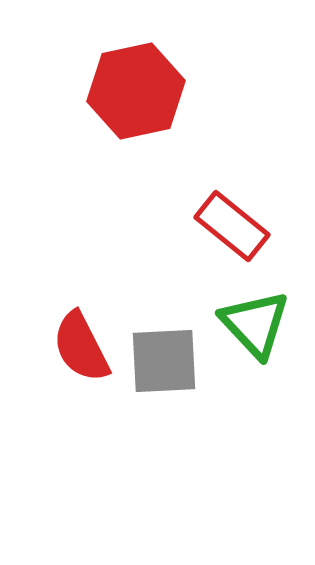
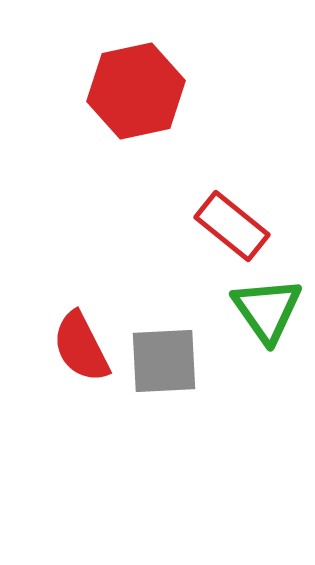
green triangle: moved 12 px right, 14 px up; rotated 8 degrees clockwise
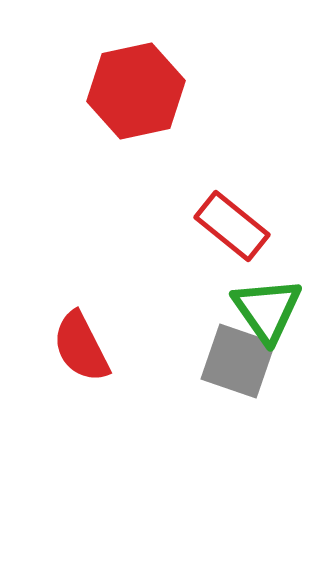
gray square: moved 74 px right; rotated 22 degrees clockwise
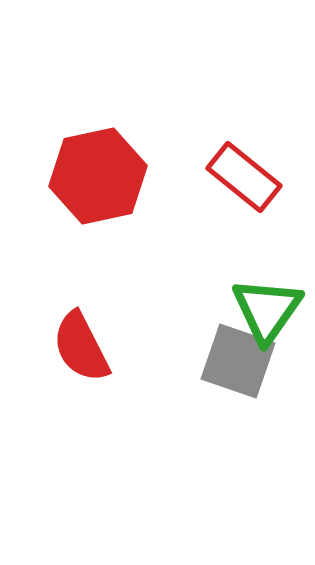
red hexagon: moved 38 px left, 85 px down
red rectangle: moved 12 px right, 49 px up
green triangle: rotated 10 degrees clockwise
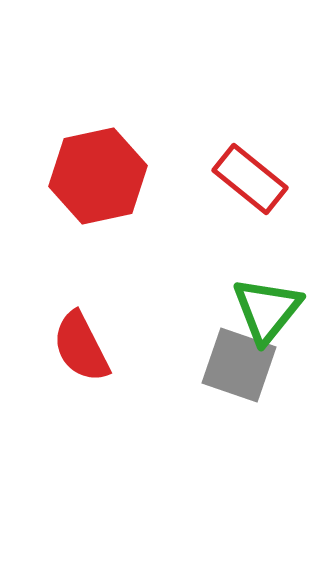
red rectangle: moved 6 px right, 2 px down
green triangle: rotated 4 degrees clockwise
gray square: moved 1 px right, 4 px down
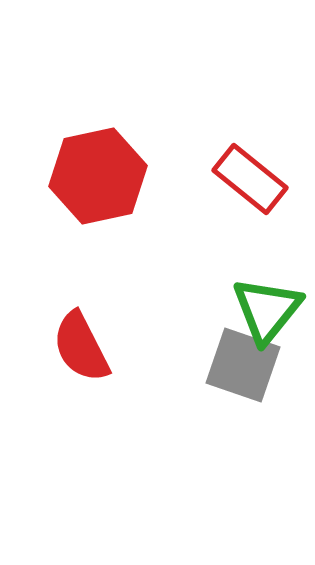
gray square: moved 4 px right
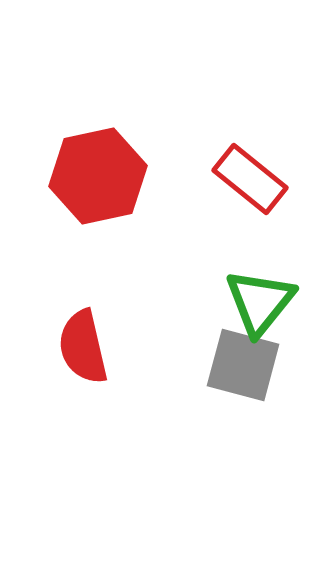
green triangle: moved 7 px left, 8 px up
red semicircle: moved 2 px right; rotated 14 degrees clockwise
gray square: rotated 4 degrees counterclockwise
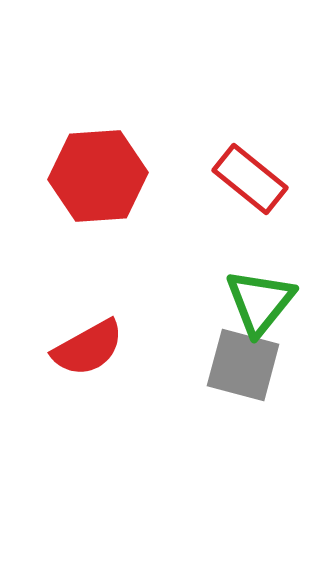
red hexagon: rotated 8 degrees clockwise
red semicircle: moved 5 px right, 1 px down; rotated 106 degrees counterclockwise
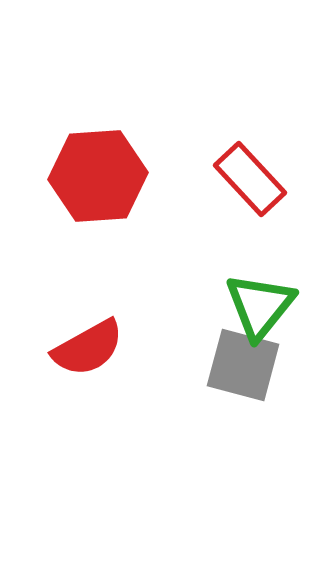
red rectangle: rotated 8 degrees clockwise
green triangle: moved 4 px down
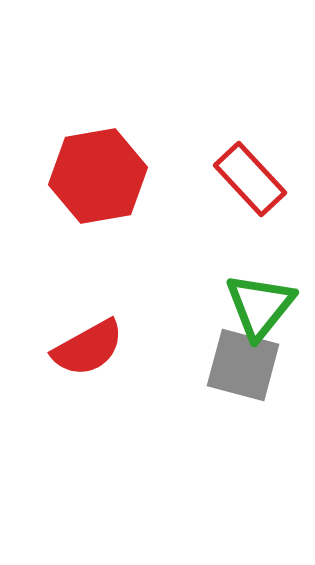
red hexagon: rotated 6 degrees counterclockwise
